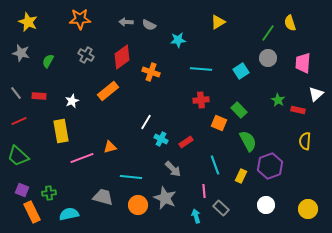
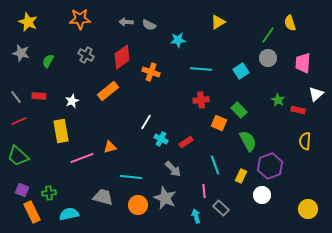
green line at (268, 33): moved 2 px down
gray line at (16, 93): moved 4 px down
white circle at (266, 205): moved 4 px left, 10 px up
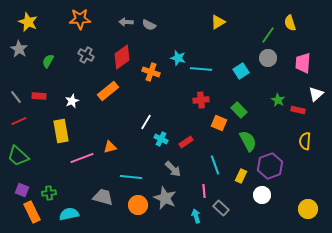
cyan star at (178, 40): moved 18 px down; rotated 21 degrees clockwise
gray star at (21, 53): moved 2 px left, 4 px up; rotated 18 degrees clockwise
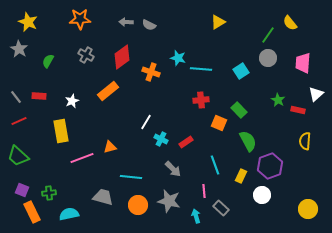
yellow semicircle at (290, 23): rotated 21 degrees counterclockwise
gray star at (165, 198): moved 4 px right, 3 px down; rotated 10 degrees counterclockwise
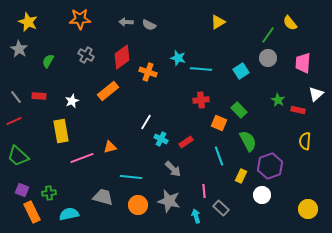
orange cross at (151, 72): moved 3 px left
red line at (19, 121): moved 5 px left
cyan line at (215, 165): moved 4 px right, 9 px up
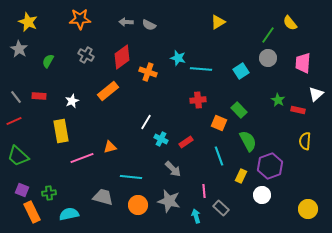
red cross at (201, 100): moved 3 px left
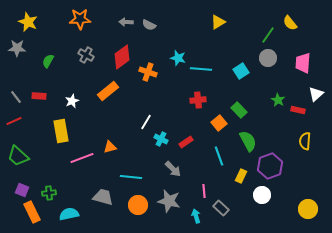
gray star at (19, 49): moved 2 px left, 1 px up; rotated 30 degrees counterclockwise
orange square at (219, 123): rotated 28 degrees clockwise
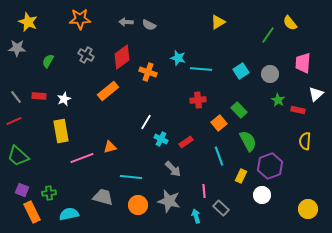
gray circle at (268, 58): moved 2 px right, 16 px down
white star at (72, 101): moved 8 px left, 2 px up
